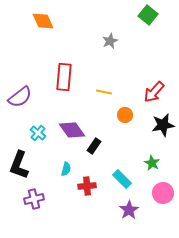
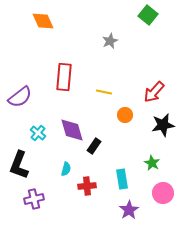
purple diamond: rotated 20 degrees clockwise
cyan rectangle: rotated 36 degrees clockwise
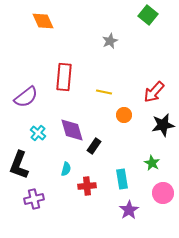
purple semicircle: moved 6 px right
orange circle: moved 1 px left
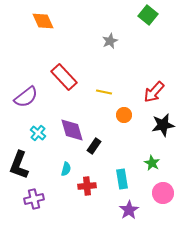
red rectangle: rotated 48 degrees counterclockwise
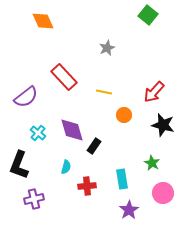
gray star: moved 3 px left, 7 px down
black star: rotated 25 degrees clockwise
cyan semicircle: moved 2 px up
